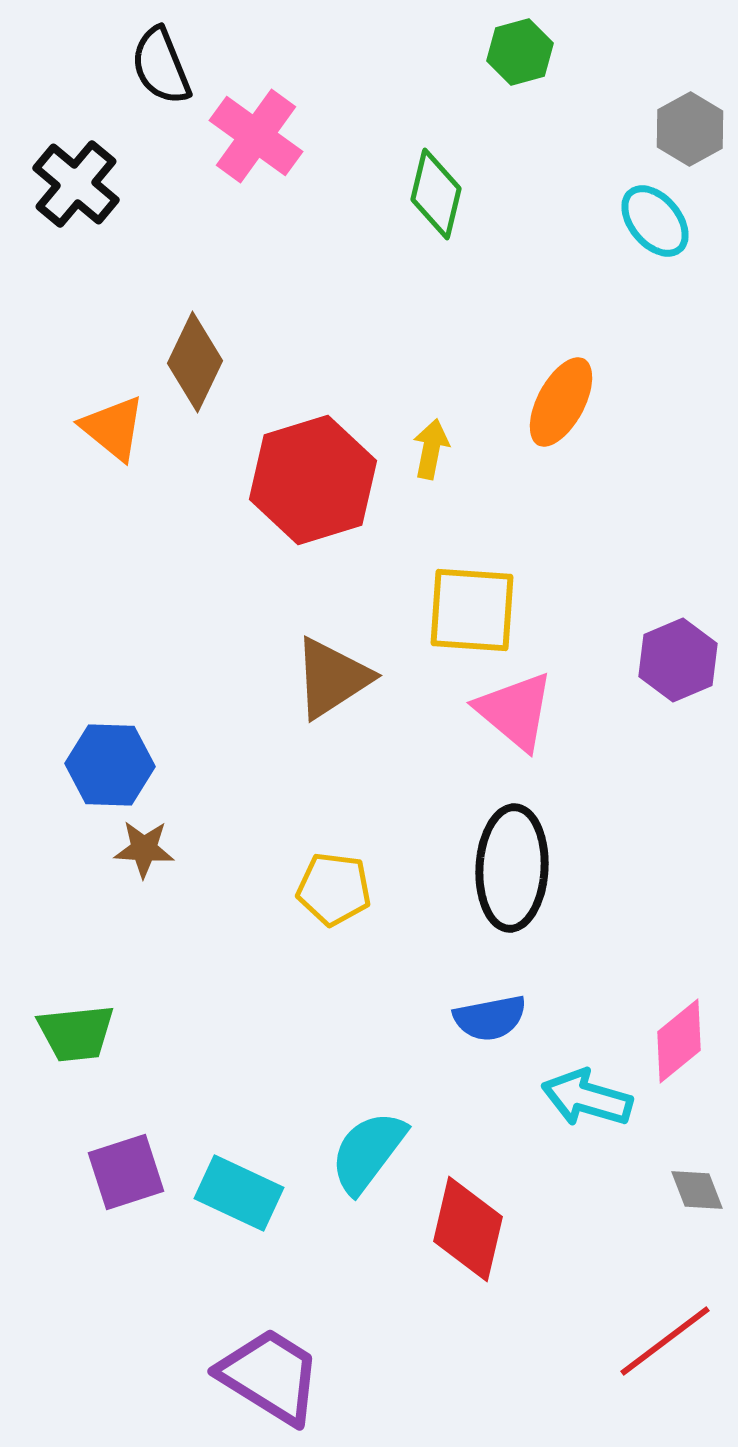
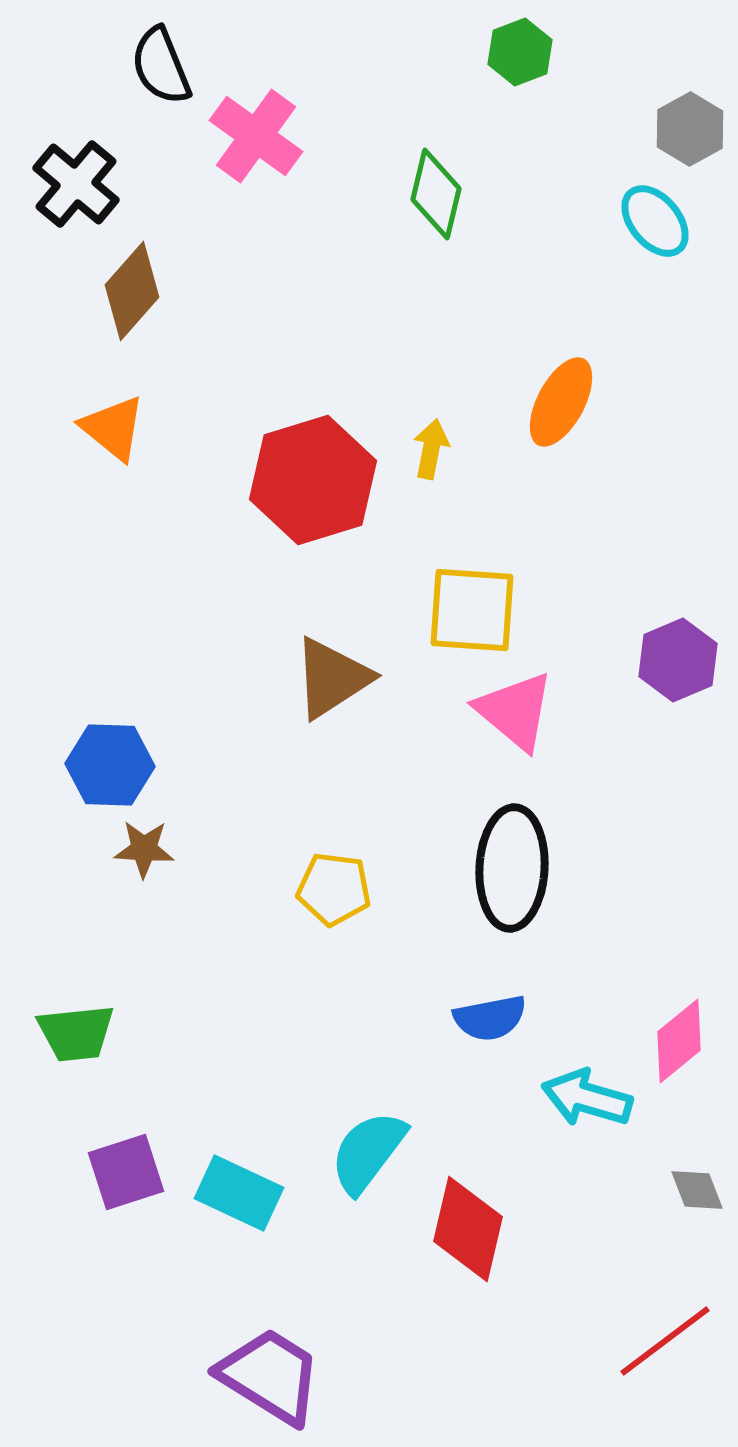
green hexagon: rotated 6 degrees counterclockwise
brown diamond: moved 63 px left, 71 px up; rotated 16 degrees clockwise
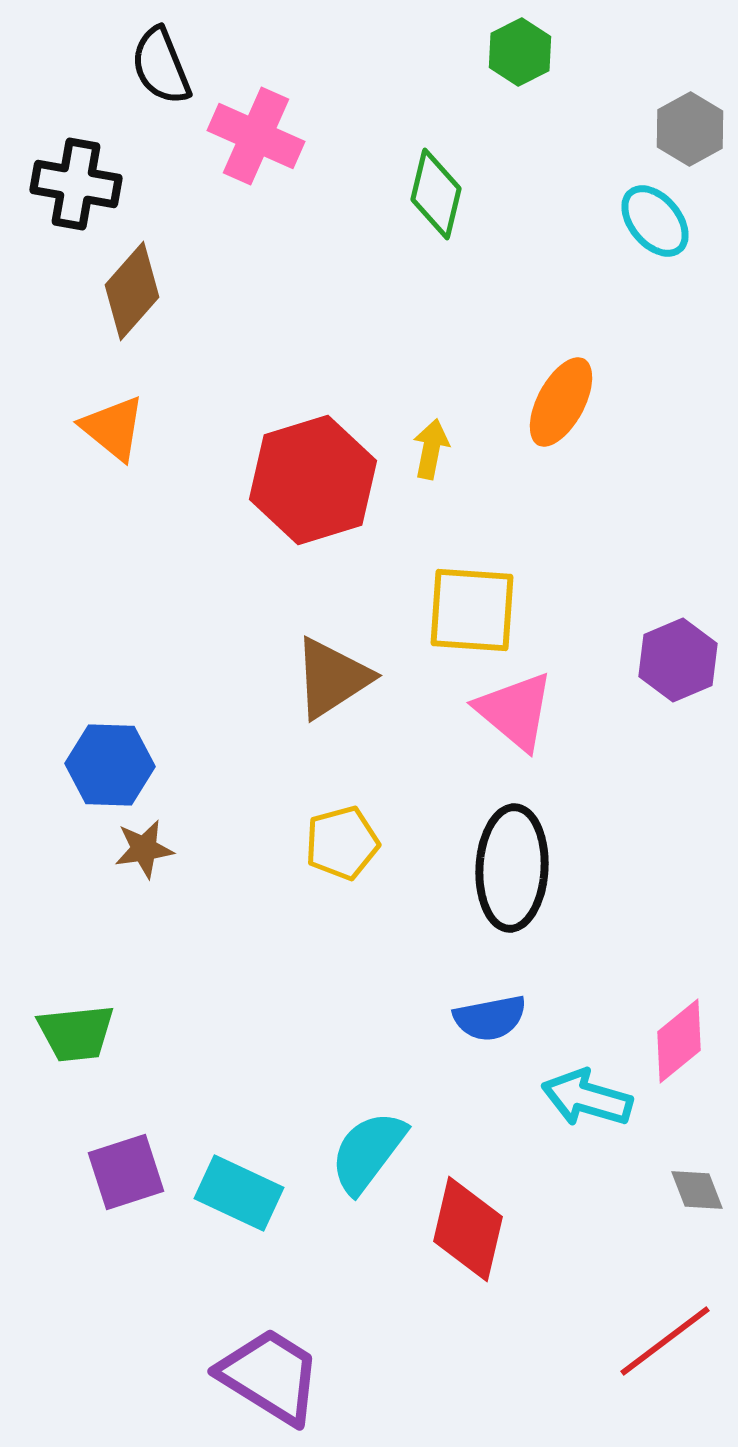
green hexagon: rotated 6 degrees counterclockwise
pink cross: rotated 12 degrees counterclockwise
black cross: rotated 30 degrees counterclockwise
brown star: rotated 12 degrees counterclockwise
yellow pentagon: moved 8 px right, 46 px up; rotated 22 degrees counterclockwise
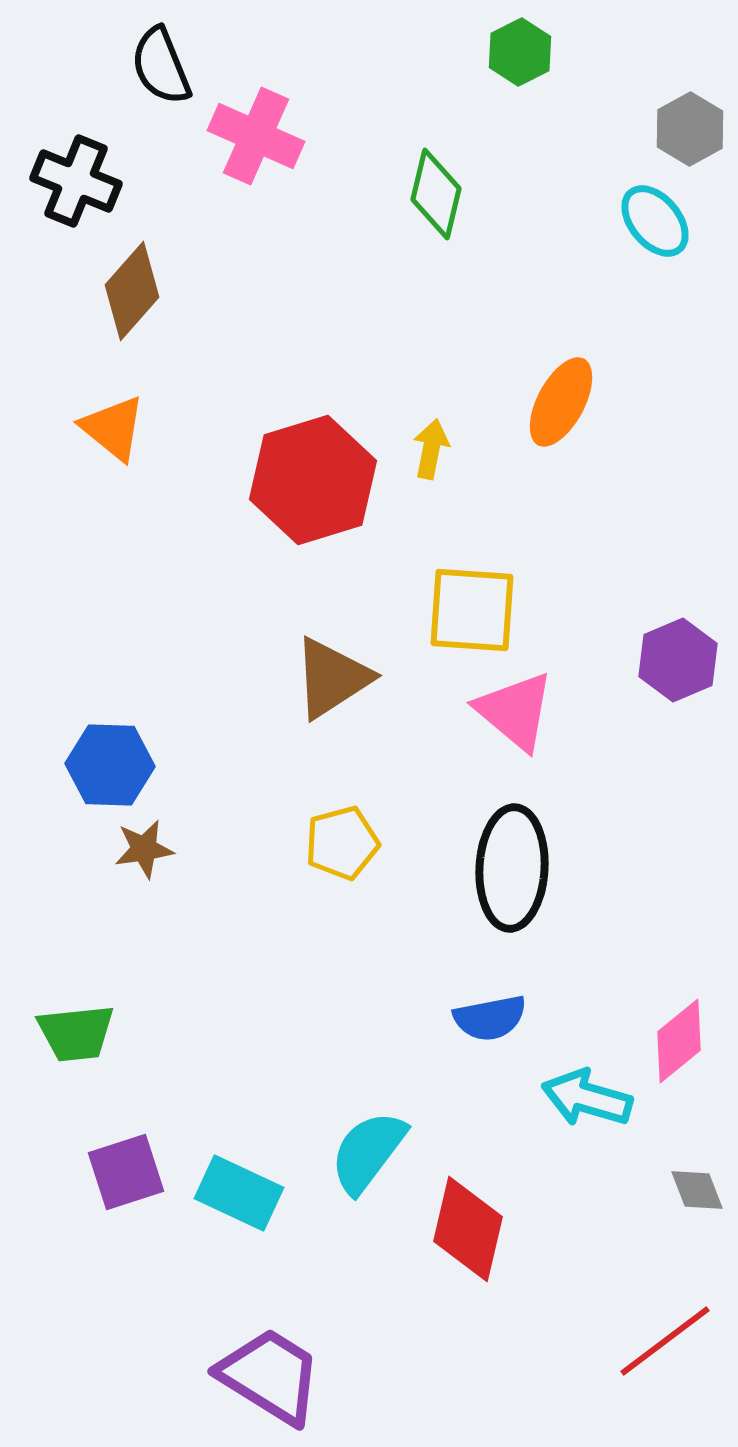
black cross: moved 3 px up; rotated 12 degrees clockwise
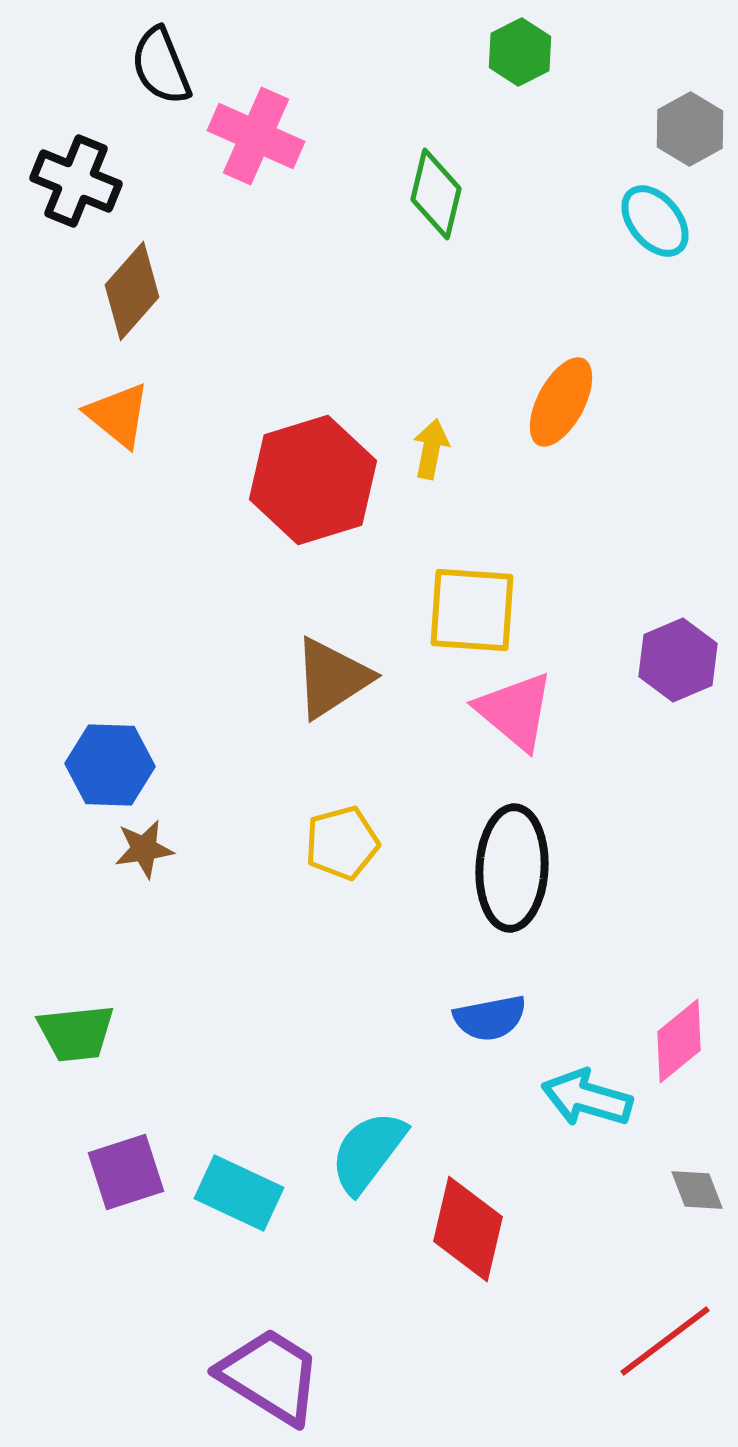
orange triangle: moved 5 px right, 13 px up
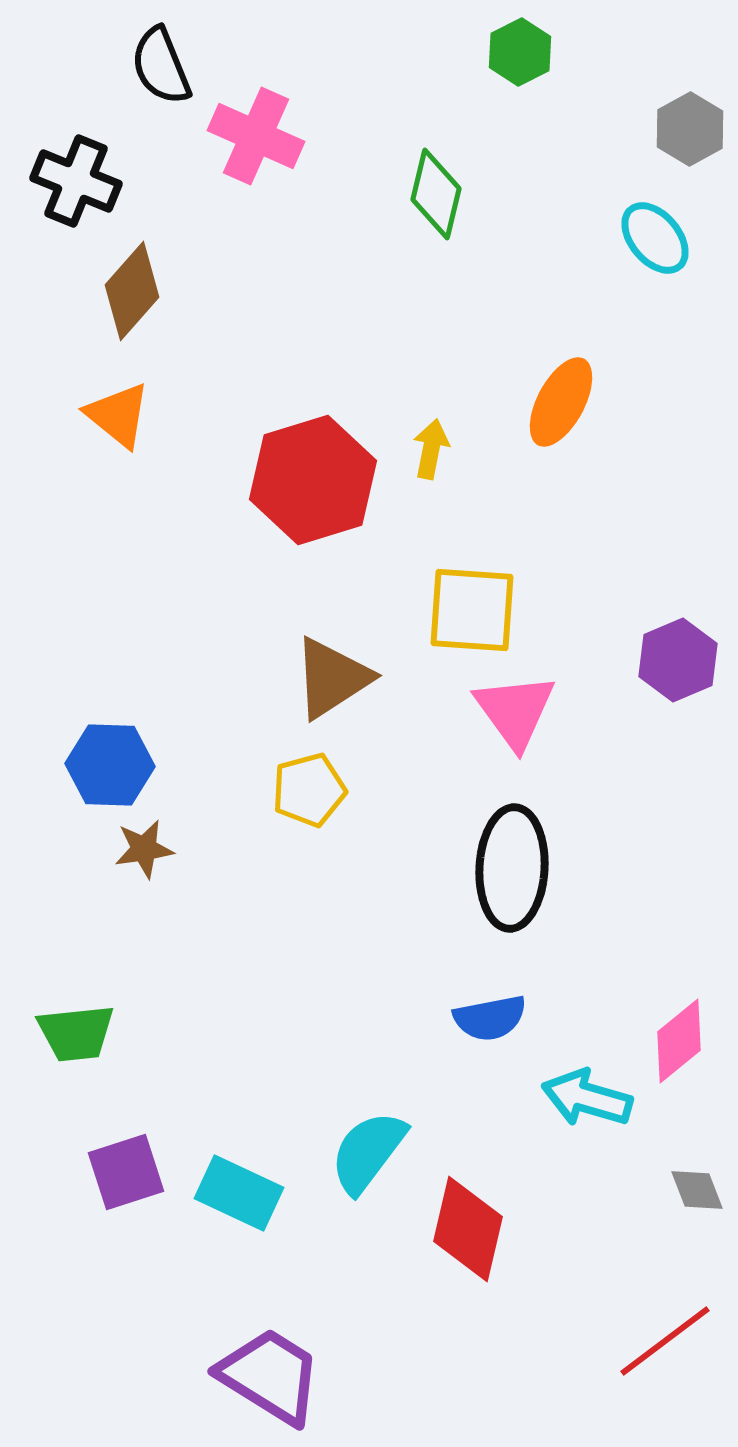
cyan ellipse: moved 17 px down
pink triangle: rotated 14 degrees clockwise
yellow pentagon: moved 33 px left, 53 px up
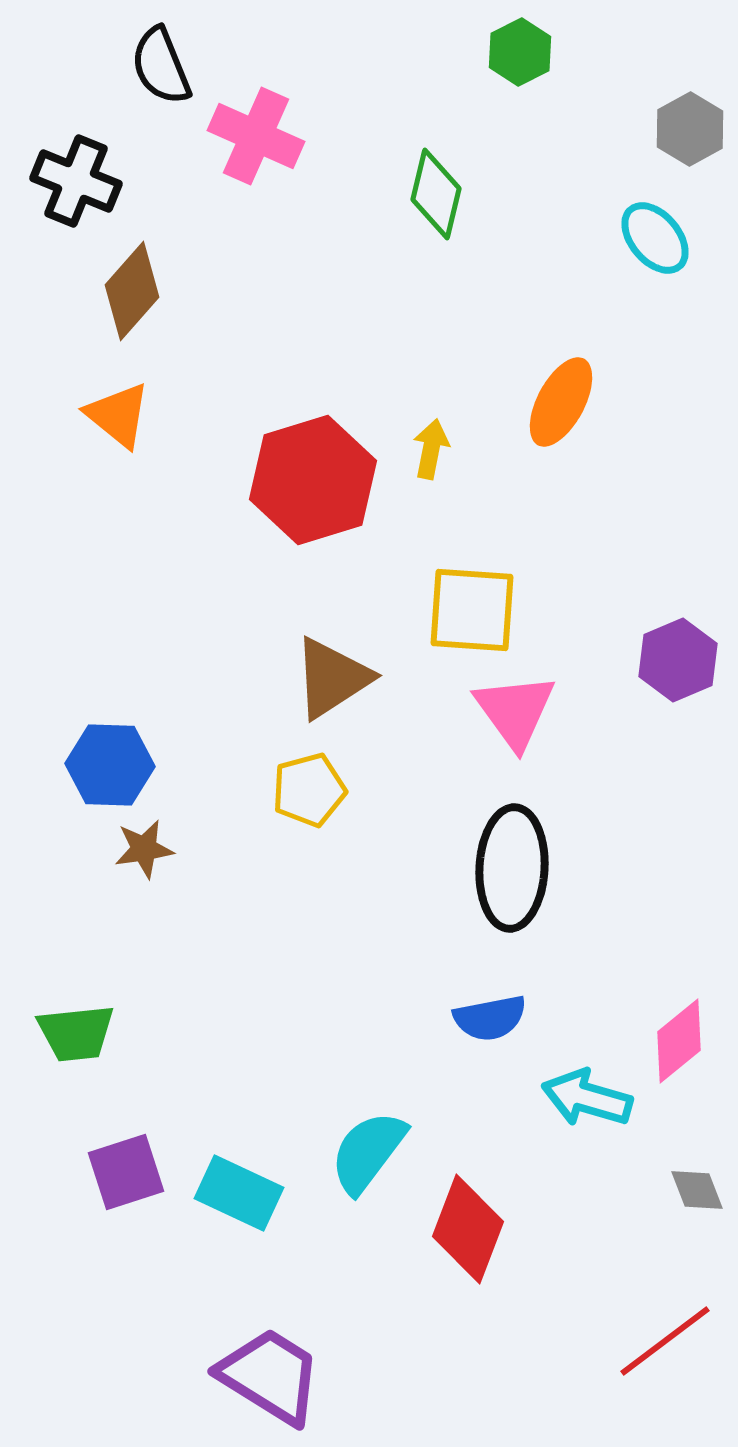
red diamond: rotated 8 degrees clockwise
